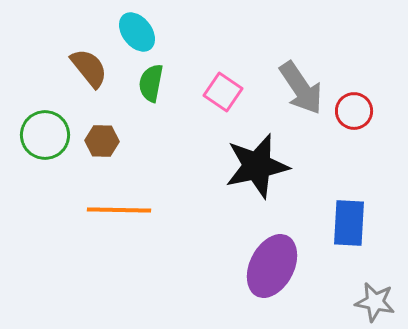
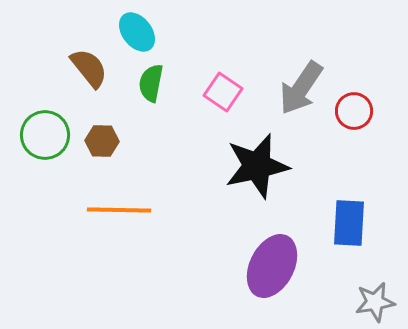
gray arrow: rotated 68 degrees clockwise
gray star: rotated 21 degrees counterclockwise
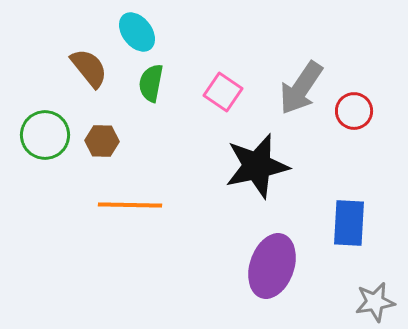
orange line: moved 11 px right, 5 px up
purple ellipse: rotated 8 degrees counterclockwise
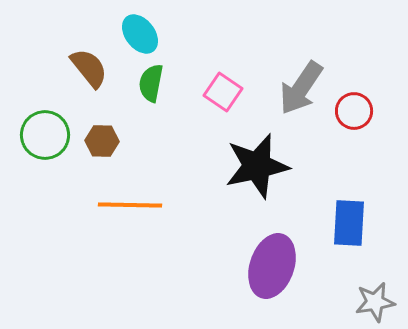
cyan ellipse: moved 3 px right, 2 px down
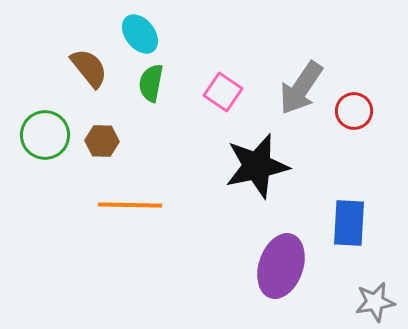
purple ellipse: moved 9 px right
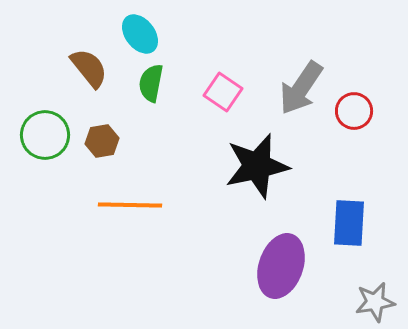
brown hexagon: rotated 12 degrees counterclockwise
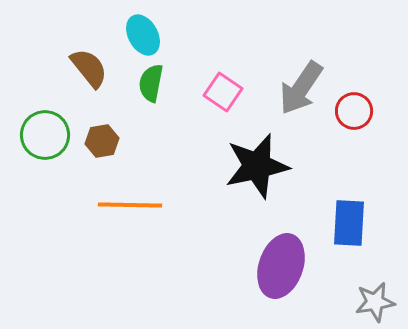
cyan ellipse: moved 3 px right, 1 px down; rotated 9 degrees clockwise
